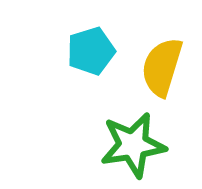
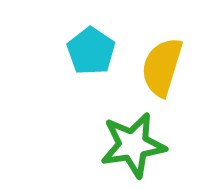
cyan pentagon: rotated 21 degrees counterclockwise
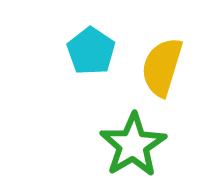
green star: rotated 22 degrees counterclockwise
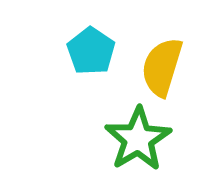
green star: moved 5 px right, 6 px up
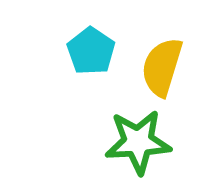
green star: moved 3 px down; rotated 28 degrees clockwise
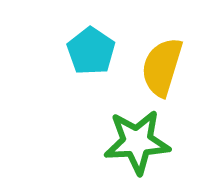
green star: moved 1 px left
